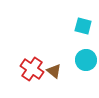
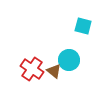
cyan circle: moved 17 px left
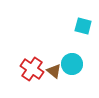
cyan circle: moved 3 px right, 4 px down
